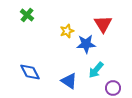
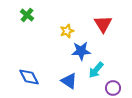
blue star: moved 5 px left, 7 px down
blue diamond: moved 1 px left, 5 px down
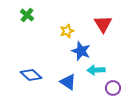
blue star: rotated 24 degrees clockwise
cyan arrow: rotated 48 degrees clockwise
blue diamond: moved 2 px right, 2 px up; rotated 20 degrees counterclockwise
blue triangle: moved 1 px left, 1 px down
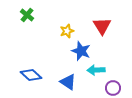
red triangle: moved 1 px left, 2 px down
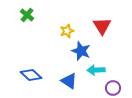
blue triangle: moved 1 px right, 1 px up
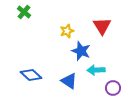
green cross: moved 3 px left, 3 px up
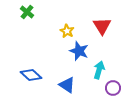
green cross: moved 3 px right
yellow star: rotated 24 degrees counterclockwise
blue star: moved 2 px left
cyan arrow: moved 3 px right; rotated 108 degrees clockwise
blue triangle: moved 2 px left, 4 px down
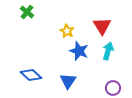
cyan arrow: moved 9 px right, 19 px up
blue triangle: moved 1 px right, 4 px up; rotated 30 degrees clockwise
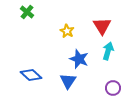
blue star: moved 8 px down
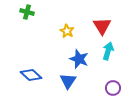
green cross: rotated 24 degrees counterclockwise
